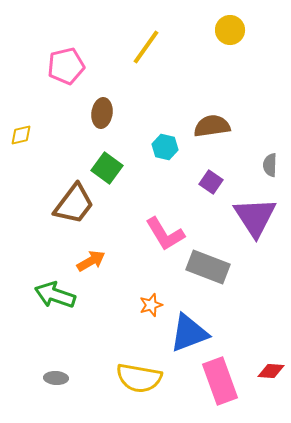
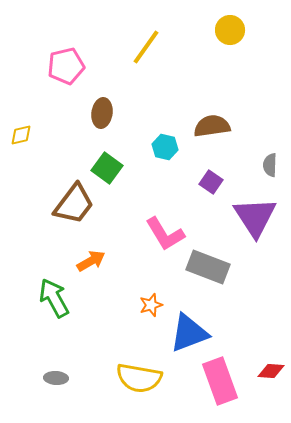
green arrow: moved 1 px left, 3 px down; rotated 42 degrees clockwise
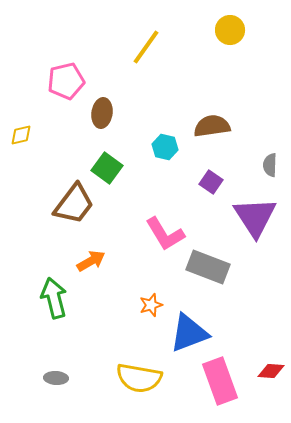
pink pentagon: moved 15 px down
green arrow: rotated 15 degrees clockwise
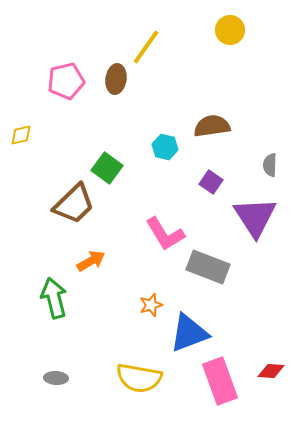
brown ellipse: moved 14 px right, 34 px up
brown trapezoid: rotated 9 degrees clockwise
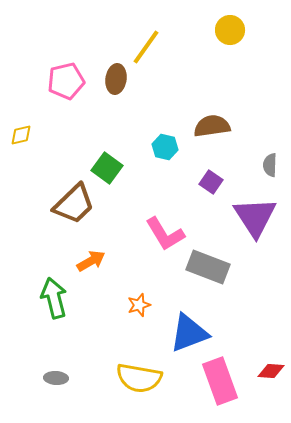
orange star: moved 12 px left
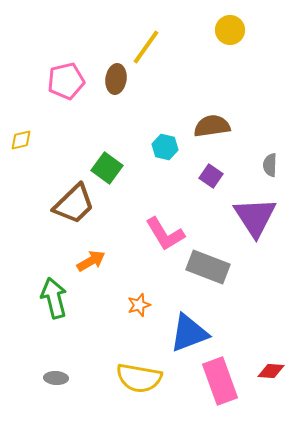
yellow diamond: moved 5 px down
purple square: moved 6 px up
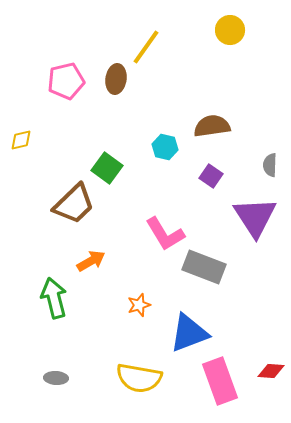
gray rectangle: moved 4 px left
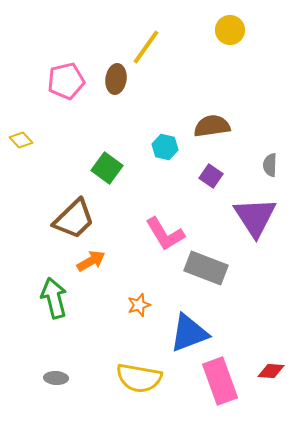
yellow diamond: rotated 60 degrees clockwise
brown trapezoid: moved 15 px down
gray rectangle: moved 2 px right, 1 px down
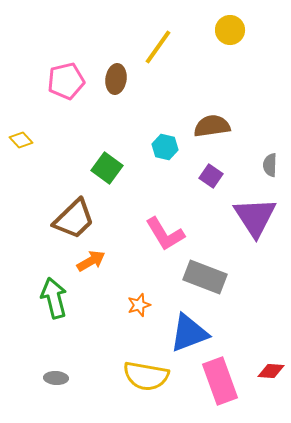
yellow line: moved 12 px right
gray rectangle: moved 1 px left, 9 px down
yellow semicircle: moved 7 px right, 2 px up
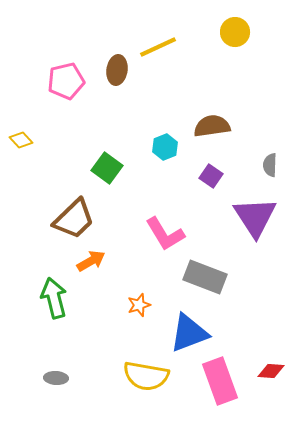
yellow circle: moved 5 px right, 2 px down
yellow line: rotated 30 degrees clockwise
brown ellipse: moved 1 px right, 9 px up
cyan hexagon: rotated 25 degrees clockwise
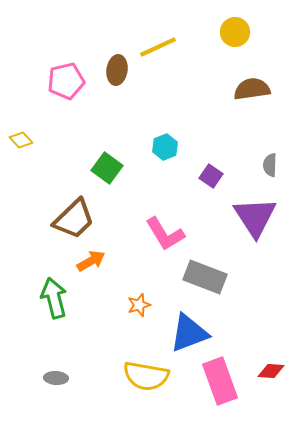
brown semicircle: moved 40 px right, 37 px up
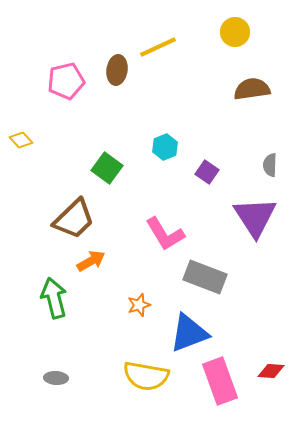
purple square: moved 4 px left, 4 px up
